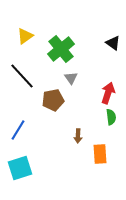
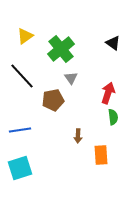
green semicircle: moved 2 px right
blue line: moved 2 px right; rotated 50 degrees clockwise
orange rectangle: moved 1 px right, 1 px down
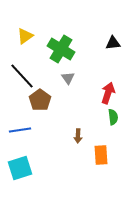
black triangle: rotated 42 degrees counterclockwise
green cross: rotated 20 degrees counterclockwise
gray triangle: moved 3 px left
brown pentagon: moved 13 px left; rotated 25 degrees counterclockwise
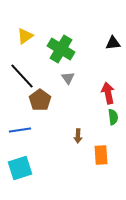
red arrow: rotated 30 degrees counterclockwise
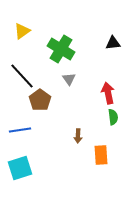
yellow triangle: moved 3 px left, 5 px up
gray triangle: moved 1 px right, 1 px down
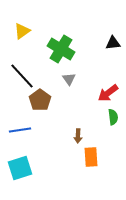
red arrow: rotated 115 degrees counterclockwise
orange rectangle: moved 10 px left, 2 px down
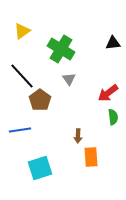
cyan square: moved 20 px right
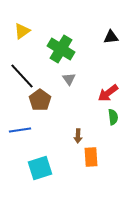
black triangle: moved 2 px left, 6 px up
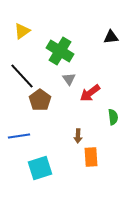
green cross: moved 1 px left, 2 px down
red arrow: moved 18 px left
blue line: moved 1 px left, 6 px down
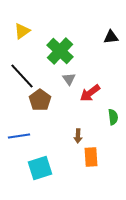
green cross: rotated 12 degrees clockwise
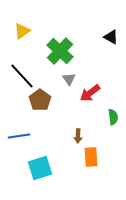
black triangle: rotated 35 degrees clockwise
